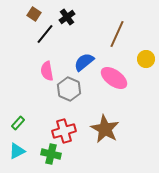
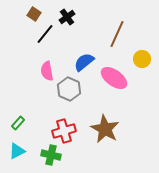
yellow circle: moved 4 px left
green cross: moved 1 px down
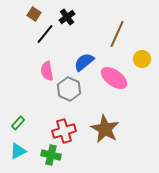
cyan triangle: moved 1 px right
